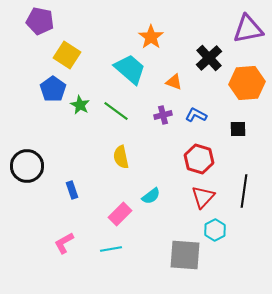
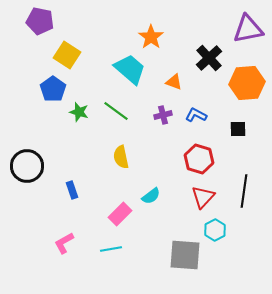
green star: moved 1 px left, 7 px down; rotated 12 degrees counterclockwise
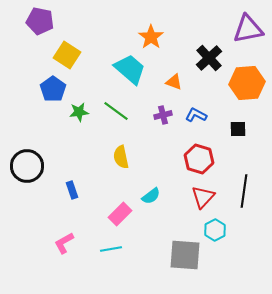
green star: rotated 24 degrees counterclockwise
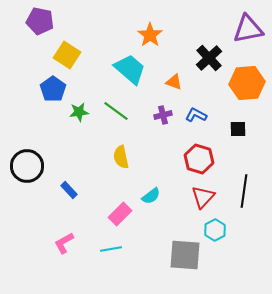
orange star: moved 1 px left, 2 px up
blue rectangle: moved 3 px left; rotated 24 degrees counterclockwise
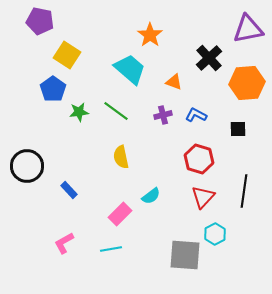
cyan hexagon: moved 4 px down
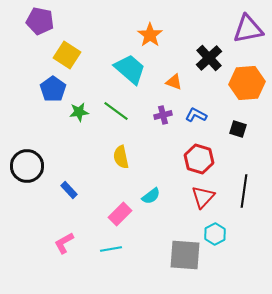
black square: rotated 18 degrees clockwise
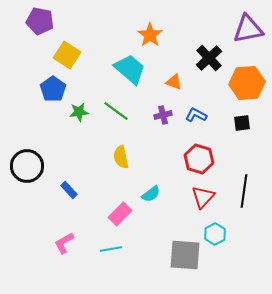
black square: moved 4 px right, 6 px up; rotated 24 degrees counterclockwise
cyan semicircle: moved 2 px up
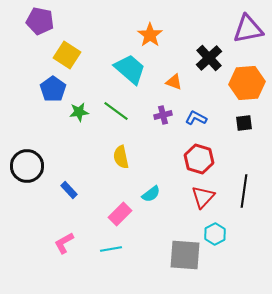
blue L-shape: moved 3 px down
black square: moved 2 px right
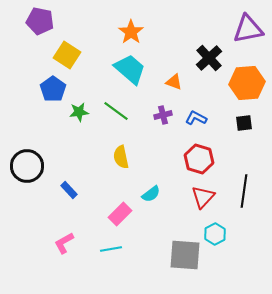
orange star: moved 19 px left, 3 px up
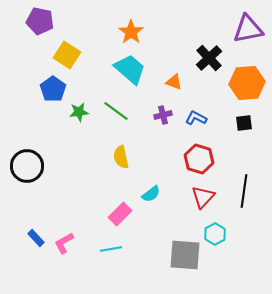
blue rectangle: moved 33 px left, 48 px down
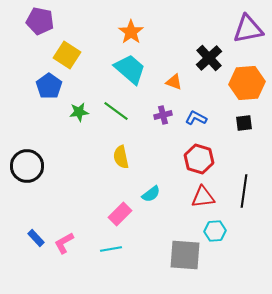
blue pentagon: moved 4 px left, 3 px up
red triangle: rotated 40 degrees clockwise
cyan hexagon: moved 3 px up; rotated 25 degrees clockwise
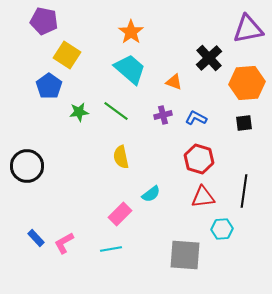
purple pentagon: moved 4 px right
cyan hexagon: moved 7 px right, 2 px up
